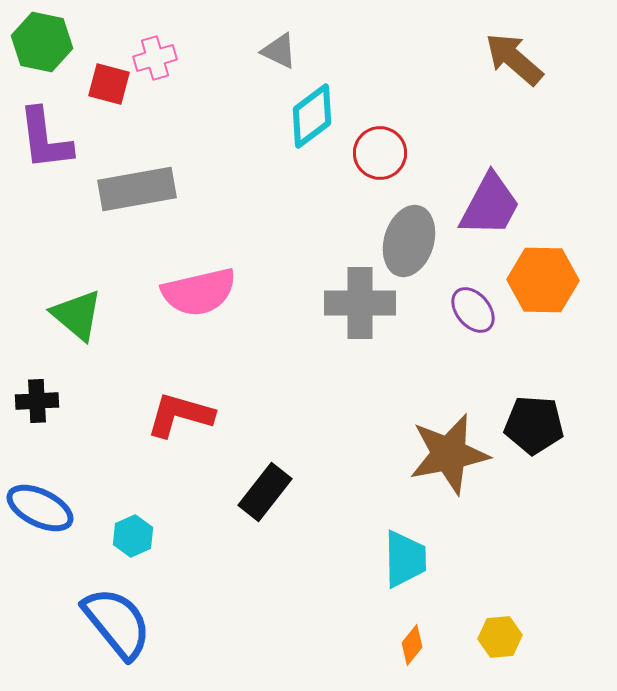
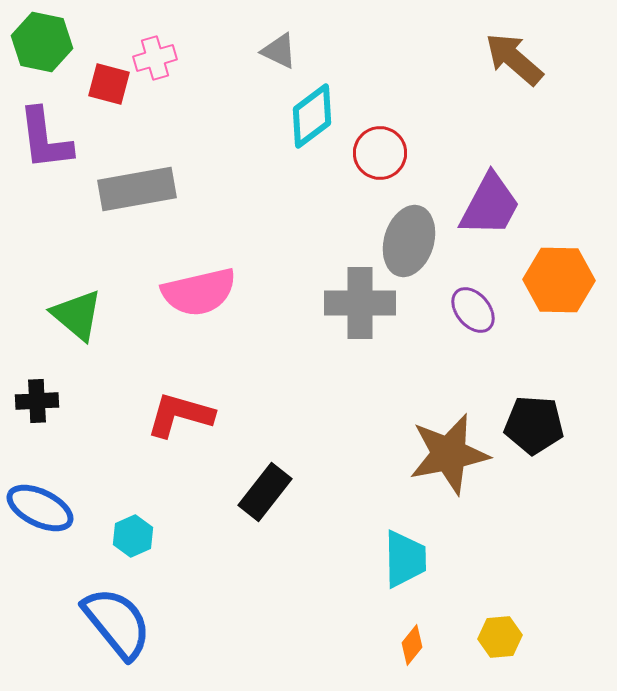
orange hexagon: moved 16 px right
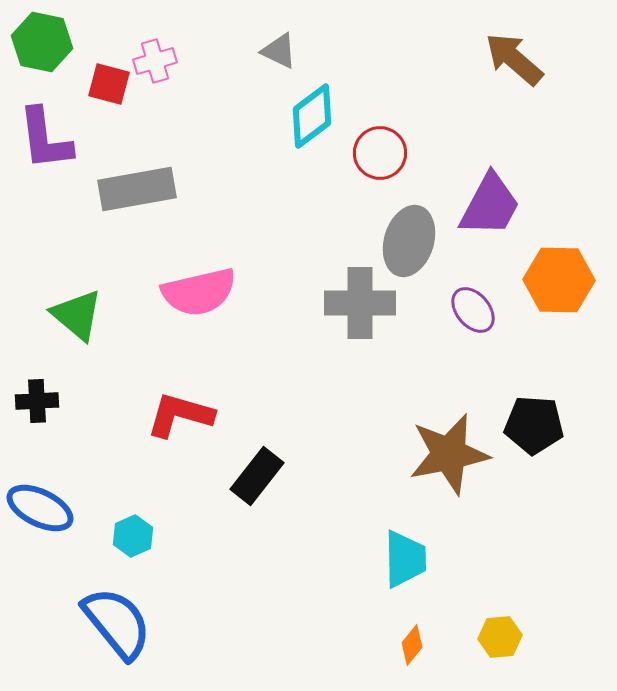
pink cross: moved 3 px down
black rectangle: moved 8 px left, 16 px up
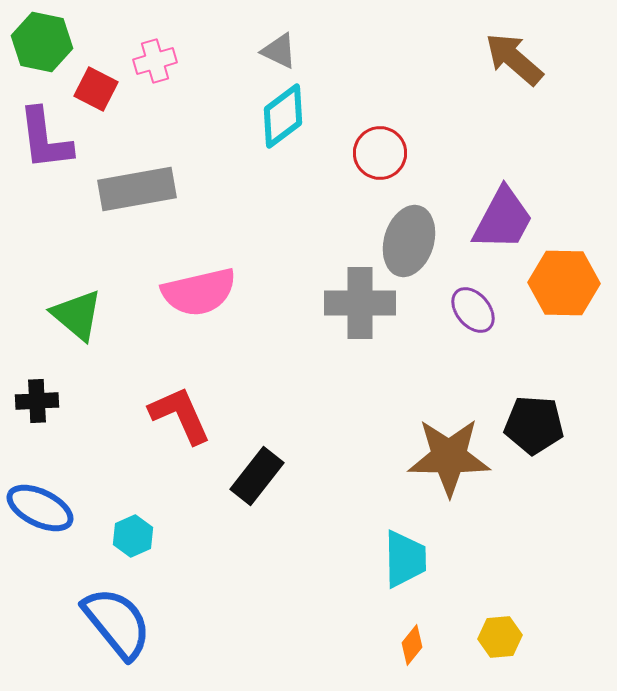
red square: moved 13 px left, 5 px down; rotated 12 degrees clockwise
cyan diamond: moved 29 px left
purple trapezoid: moved 13 px right, 14 px down
orange hexagon: moved 5 px right, 3 px down
red L-shape: rotated 50 degrees clockwise
brown star: moved 3 px down; rotated 12 degrees clockwise
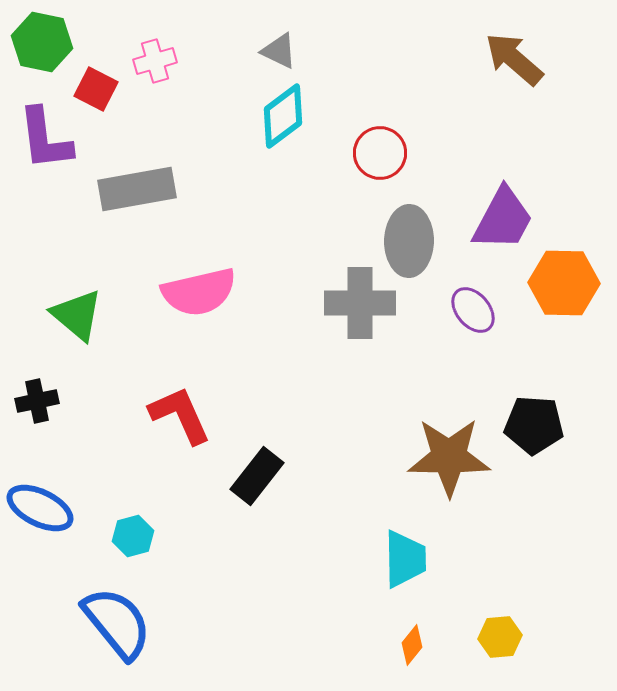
gray ellipse: rotated 16 degrees counterclockwise
black cross: rotated 9 degrees counterclockwise
cyan hexagon: rotated 9 degrees clockwise
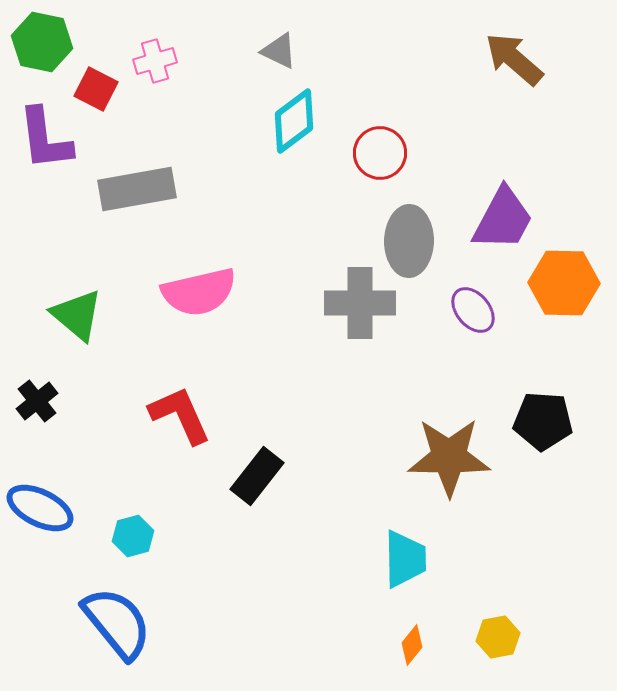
cyan diamond: moved 11 px right, 5 px down
black cross: rotated 27 degrees counterclockwise
black pentagon: moved 9 px right, 4 px up
yellow hexagon: moved 2 px left; rotated 6 degrees counterclockwise
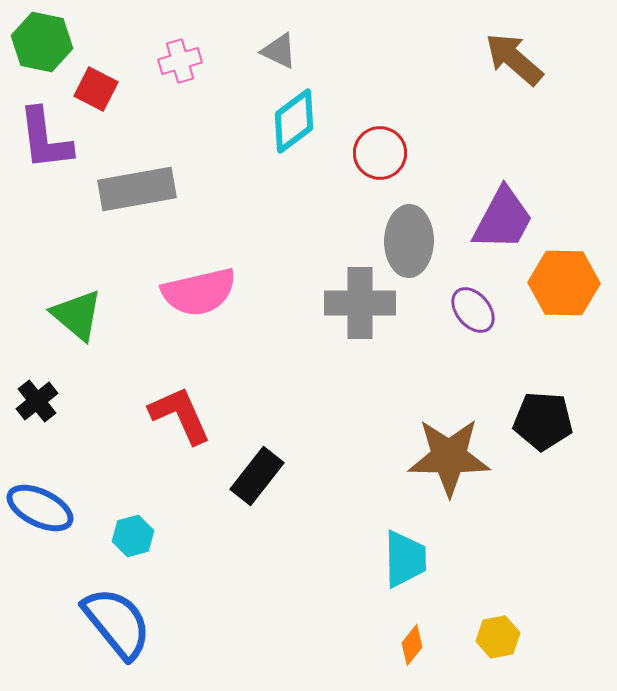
pink cross: moved 25 px right
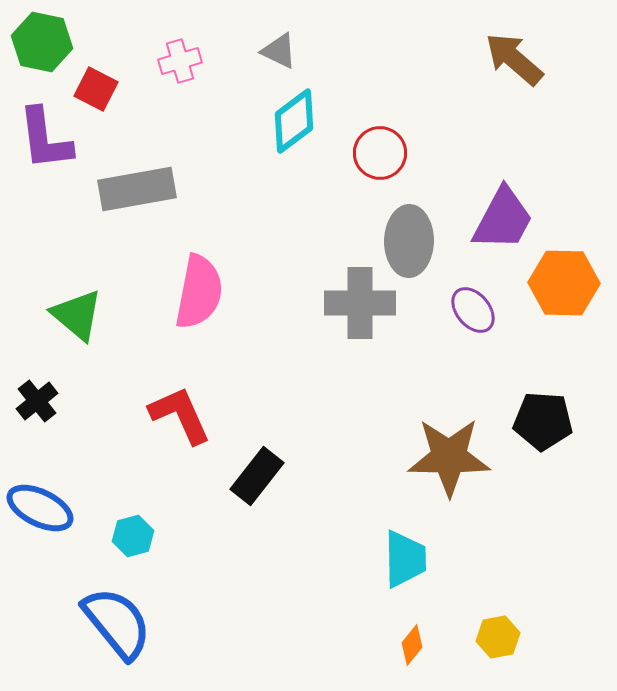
pink semicircle: rotated 66 degrees counterclockwise
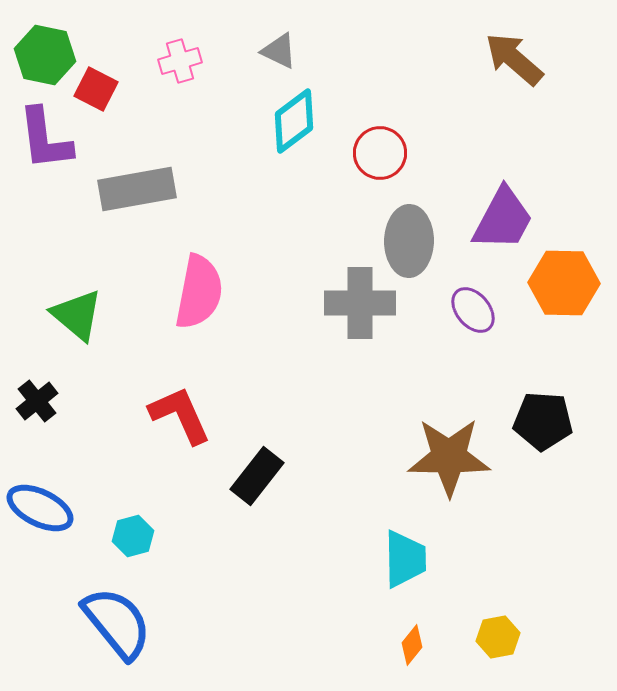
green hexagon: moved 3 px right, 13 px down
